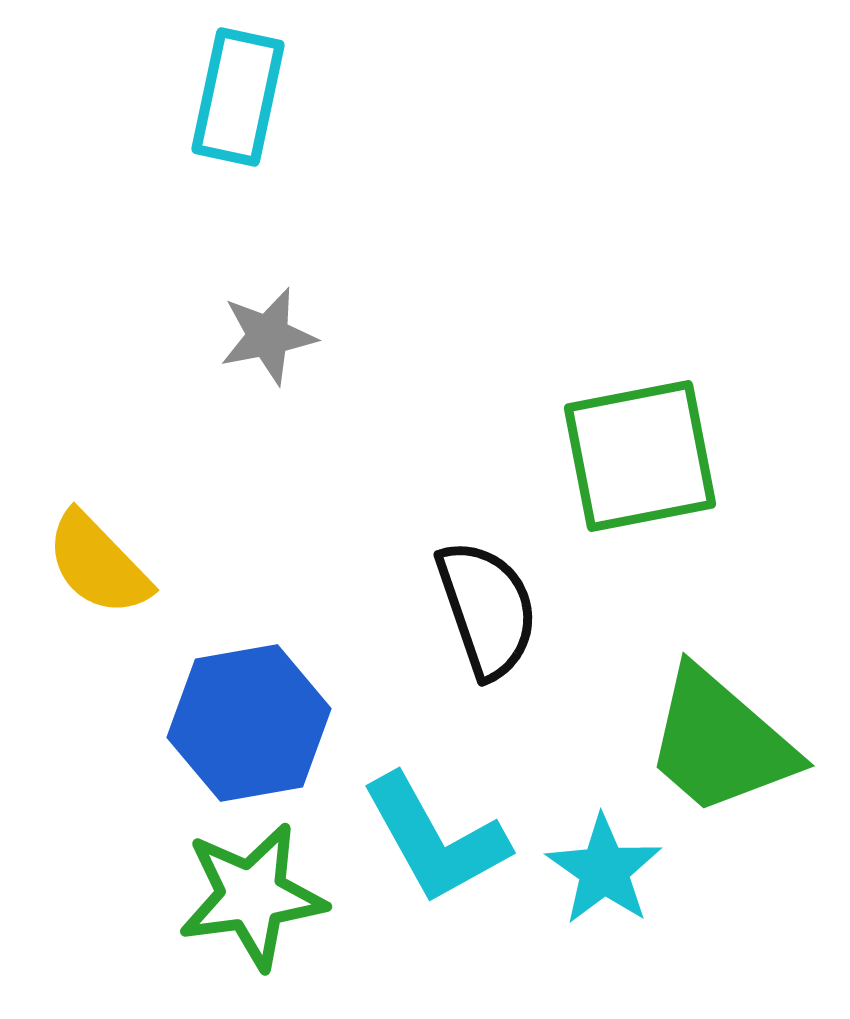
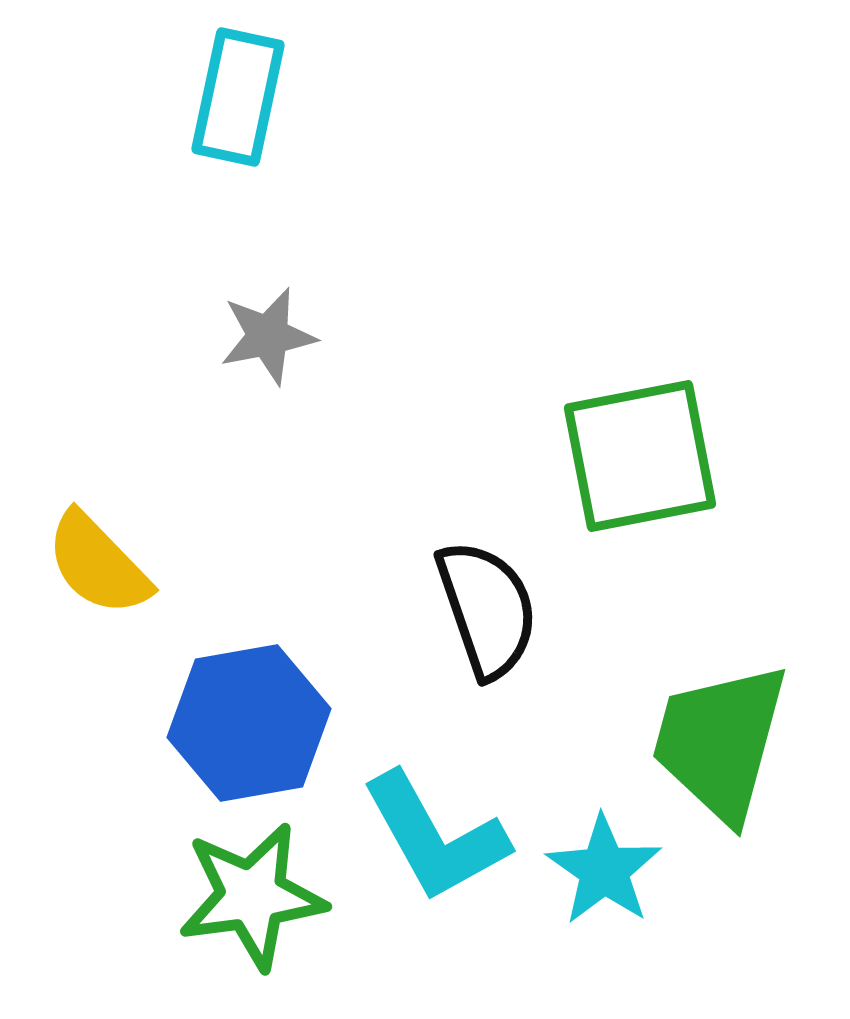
green trapezoid: rotated 64 degrees clockwise
cyan L-shape: moved 2 px up
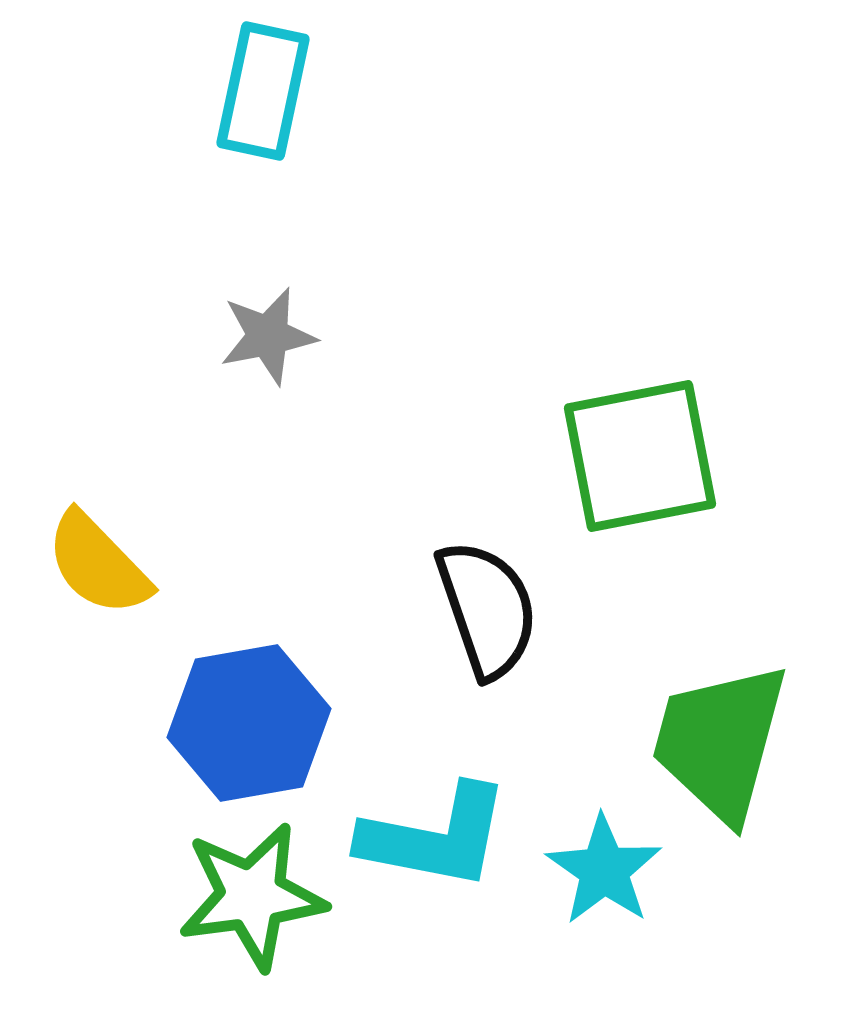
cyan rectangle: moved 25 px right, 6 px up
cyan L-shape: rotated 50 degrees counterclockwise
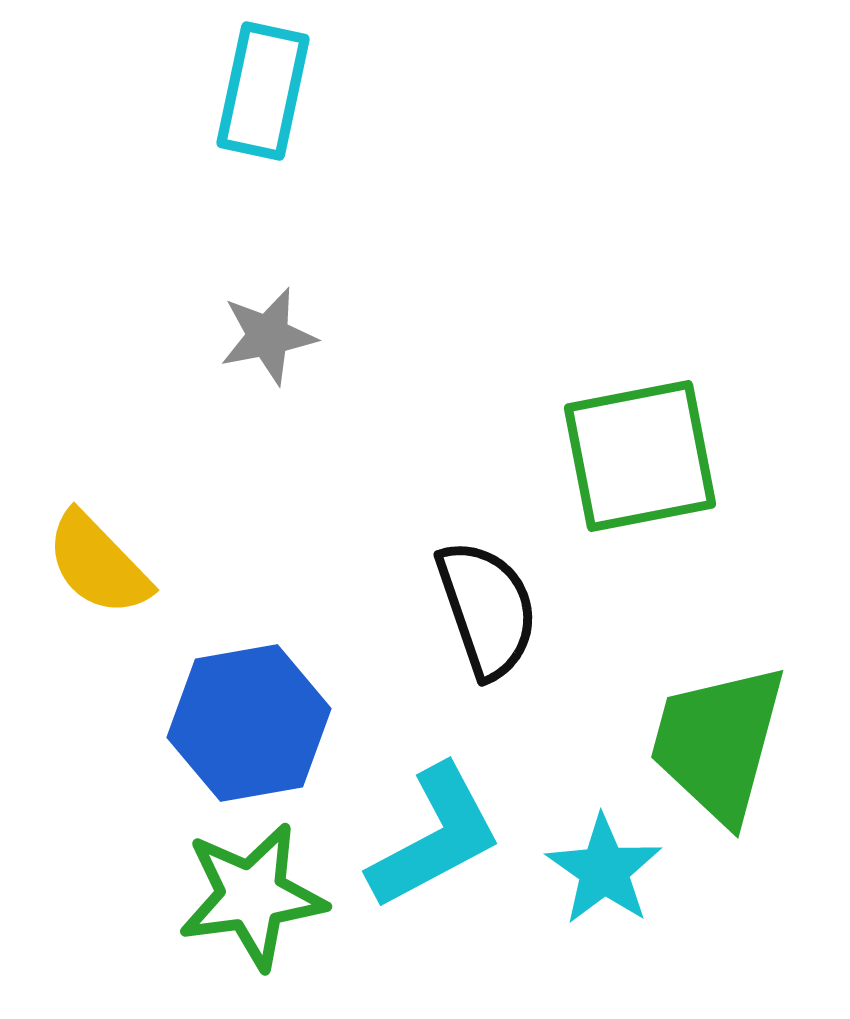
green trapezoid: moved 2 px left, 1 px down
cyan L-shape: rotated 39 degrees counterclockwise
